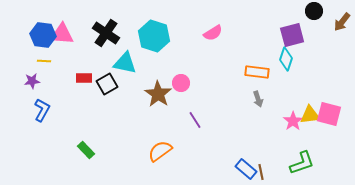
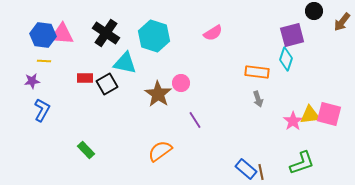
red rectangle: moved 1 px right
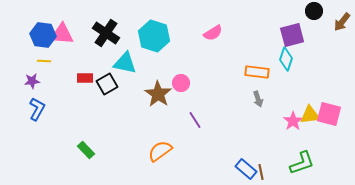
blue L-shape: moved 5 px left, 1 px up
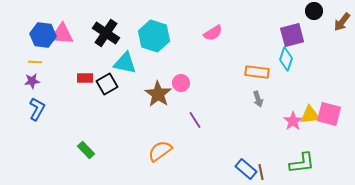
yellow line: moved 9 px left, 1 px down
green L-shape: rotated 12 degrees clockwise
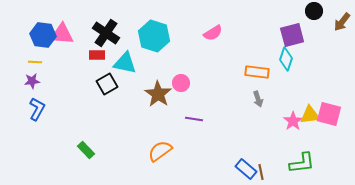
red rectangle: moved 12 px right, 23 px up
purple line: moved 1 px left, 1 px up; rotated 48 degrees counterclockwise
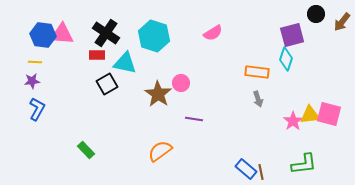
black circle: moved 2 px right, 3 px down
green L-shape: moved 2 px right, 1 px down
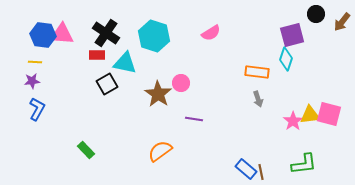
pink semicircle: moved 2 px left
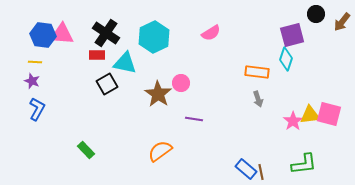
cyan hexagon: moved 1 px down; rotated 16 degrees clockwise
purple star: rotated 28 degrees clockwise
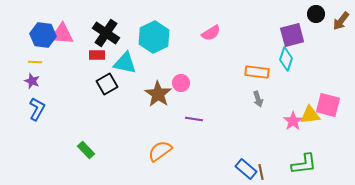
brown arrow: moved 1 px left, 1 px up
pink square: moved 1 px left, 9 px up
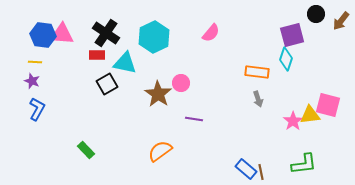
pink semicircle: rotated 18 degrees counterclockwise
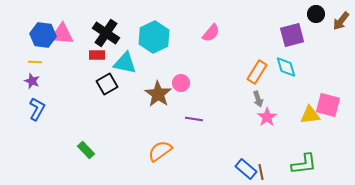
cyan diamond: moved 8 px down; rotated 35 degrees counterclockwise
orange rectangle: rotated 65 degrees counterclockwise
pink star: moved 26 px left, 4 px up
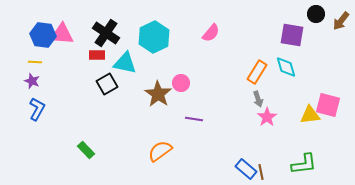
purple square: rotated 25 degrees clockwise
